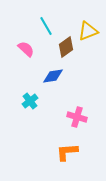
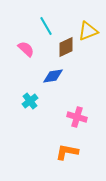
brown diamond: rotated 10 degrees clockwise
orange L-shape: rotated 15 degrees clockwise
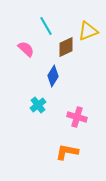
blue diamond: rotated 50 degrees counterclockwise
cyan cross: moved 8 px right, 4 px down
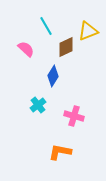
pink cross: moved 3 px left, 1 px up
orange L-shape: moved 7 px left
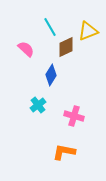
cyan line: moved 4 px right, 1 px down
blue diamond: moved 2 px left, 1 px up
orange L-shape: moved 4 px right
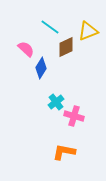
cyan line: rotated 24 degrees counterclockwise
blue diamond: moved 10 px left, 7 px up
cyan cross: moved 18 px right, 3 px up
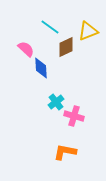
blue diamond: rotated 35 degrees counterclockwise
orange L-shape: moved 1 px right
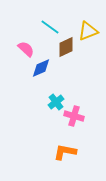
blue diamond: rotated 70 degrees clockwise
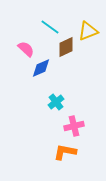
pink cross: moved 10 px down; rotated 30 degrees counterclockwise
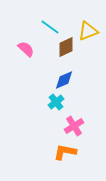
blue diamond: moved 23 px right, 12 px down
pink cross: rotated 18 degrees counterclockwise
